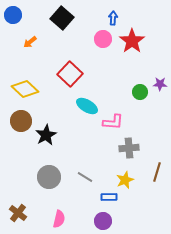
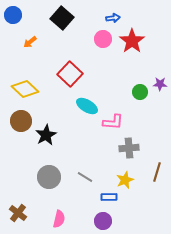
blue arrow: rotated 80 degrees clockwise
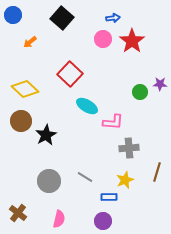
gray circle: moved 4 px down
